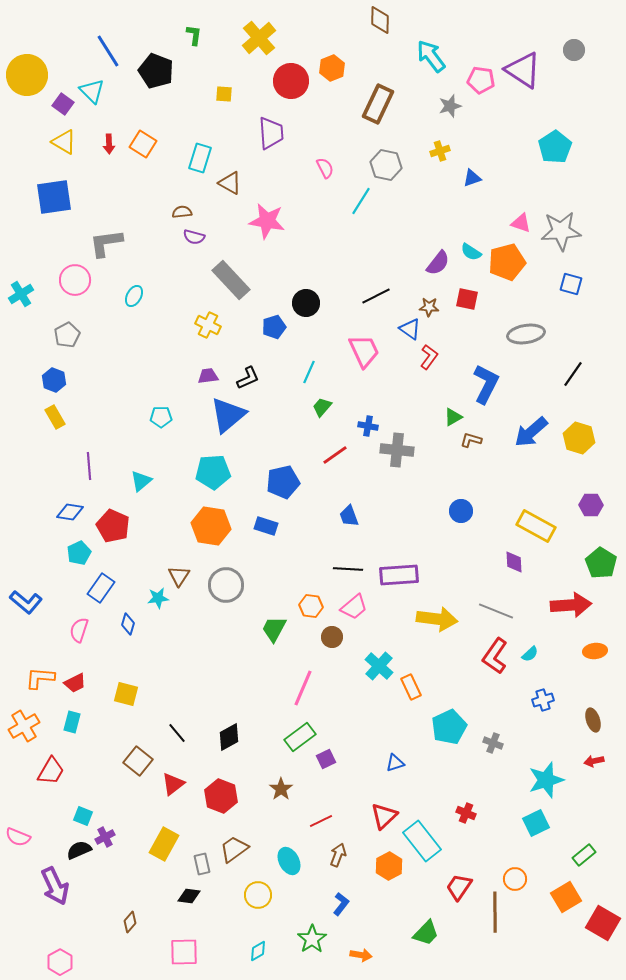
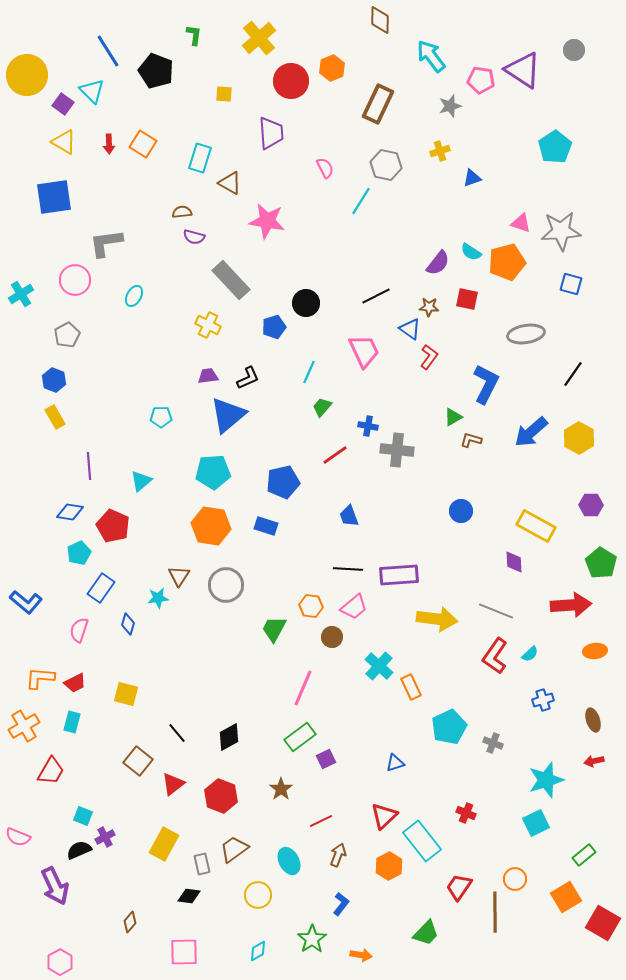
yellow hexagon at (579, 438): rotated 12 degrees clockwise
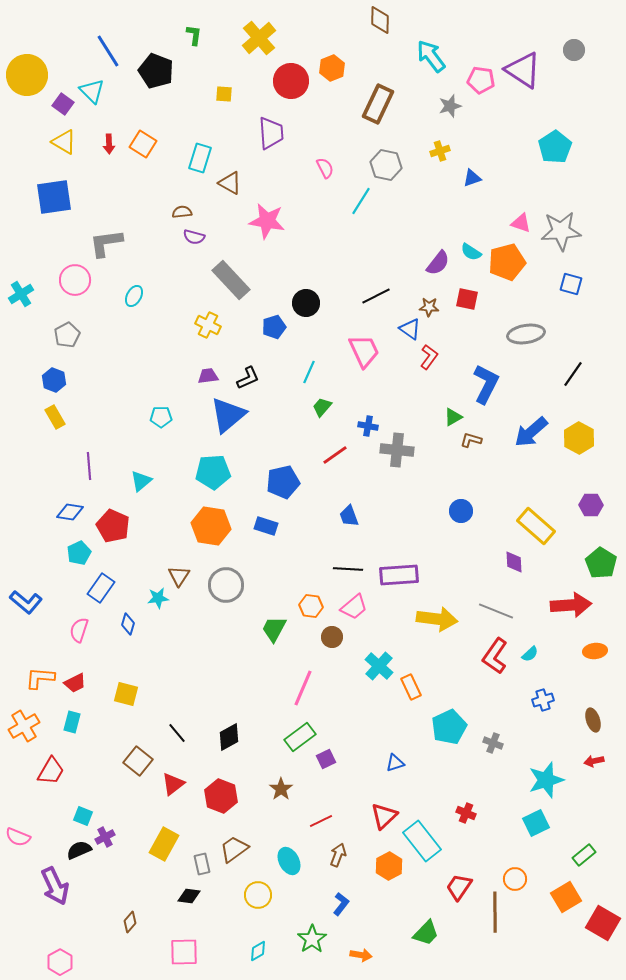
yellow rectangle at (536, 526): rotated 12 degrees clockwise
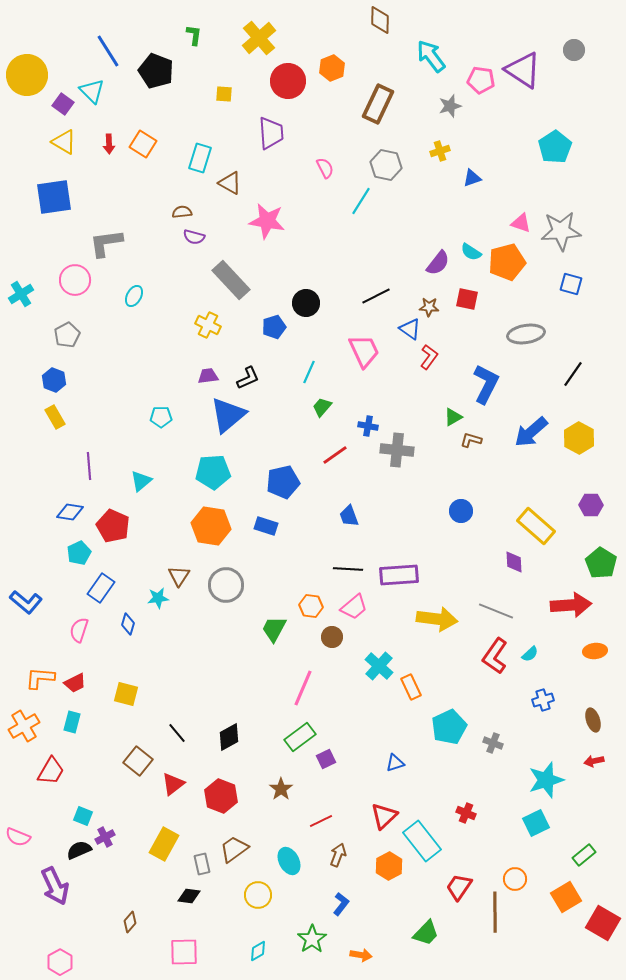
red circle at (291, 81): moved 3 px left
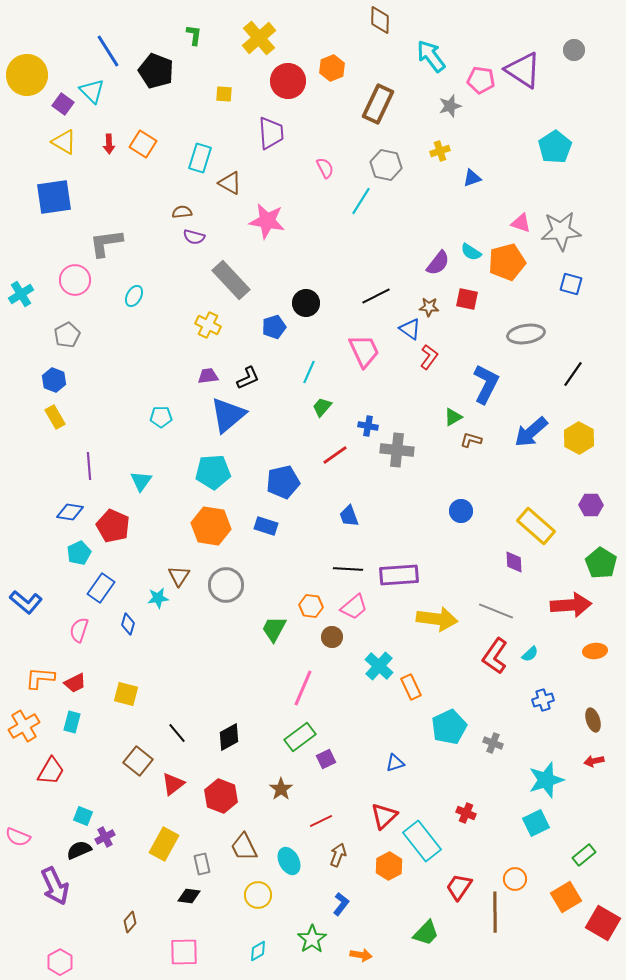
cyan triangle at (141, 481): rotated 15 degrees counterclockwise
brown trapezoid at (234, 849): moved 10 px right, 2 px up; rotated 80 degrees counterclockwise
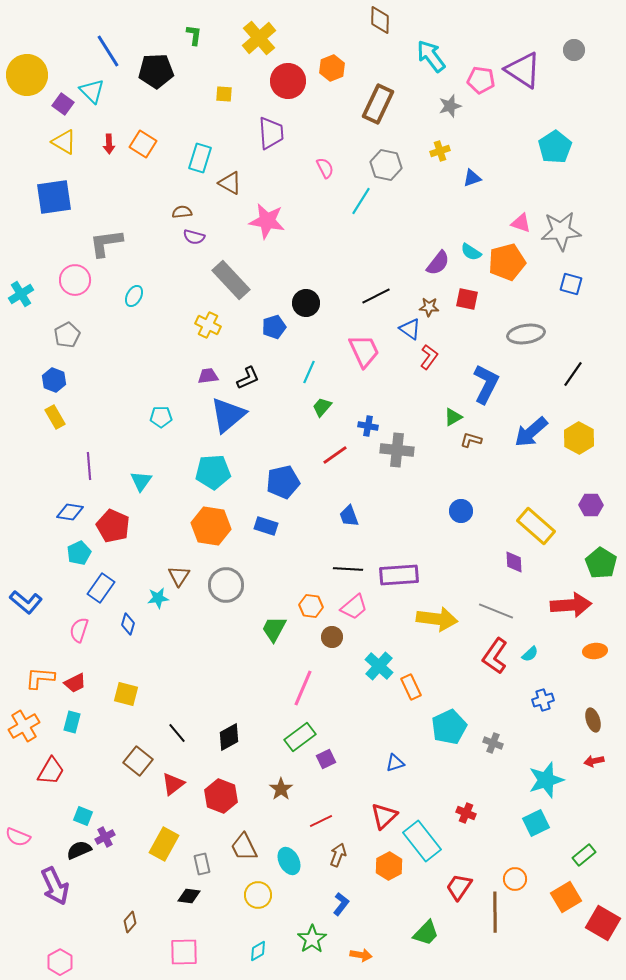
black pentagon at (156, 71): rotated 24 degrees counterclockwise
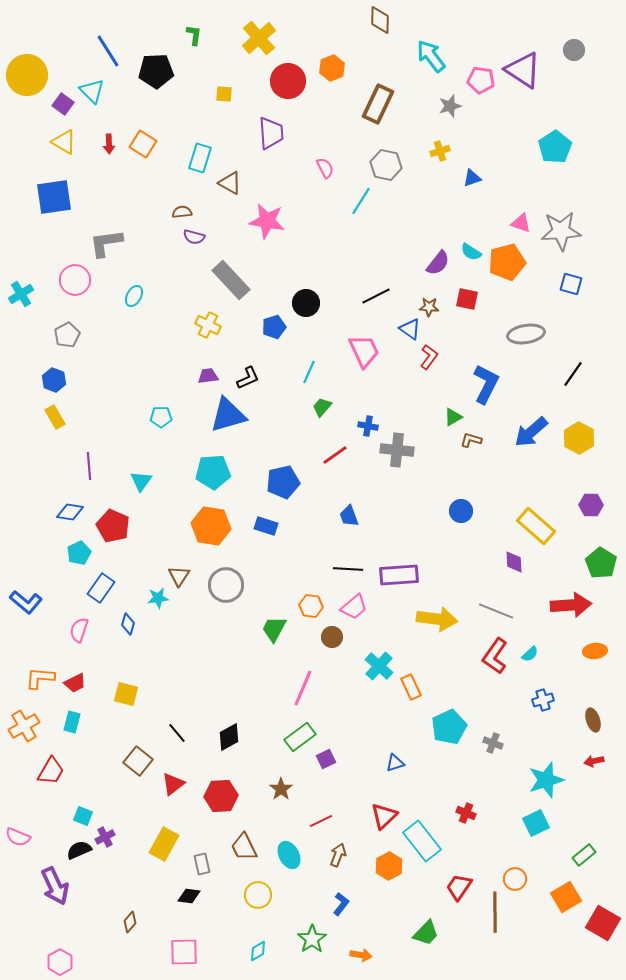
blue triangle at (228, 415): rotated 24 degrees clockwise
red hexagon at (221, 796): rotated 24 degrees counterclockwise
cyan ellipse at (289, 861): moved 6 px up
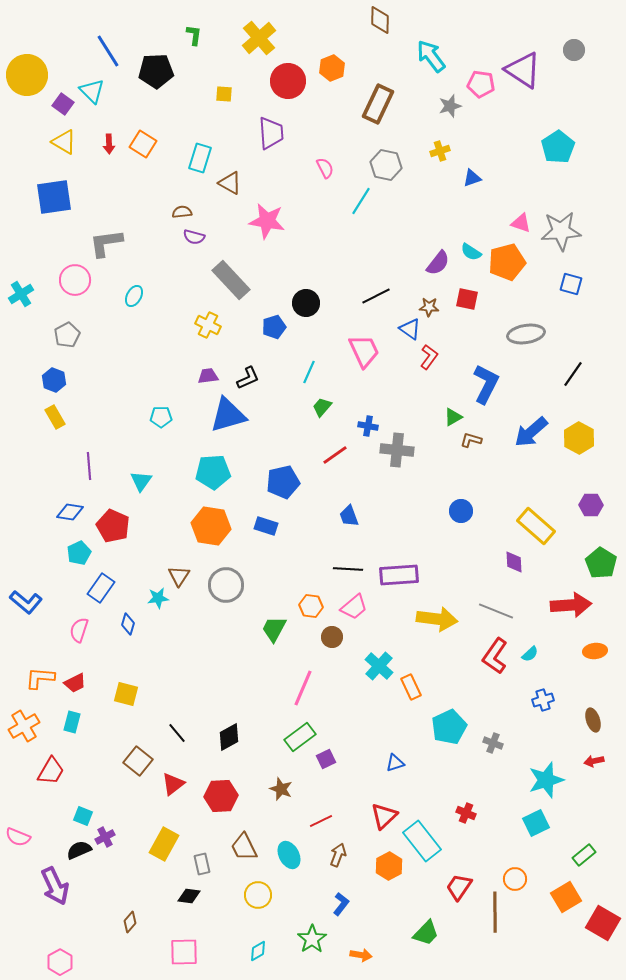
pink pentagon at (481, 80): moved 4 px down
cyan pentagon at (555, 147): moved 3 px right
brown star at (281, 789): rotated 15 degrees counterclockwise
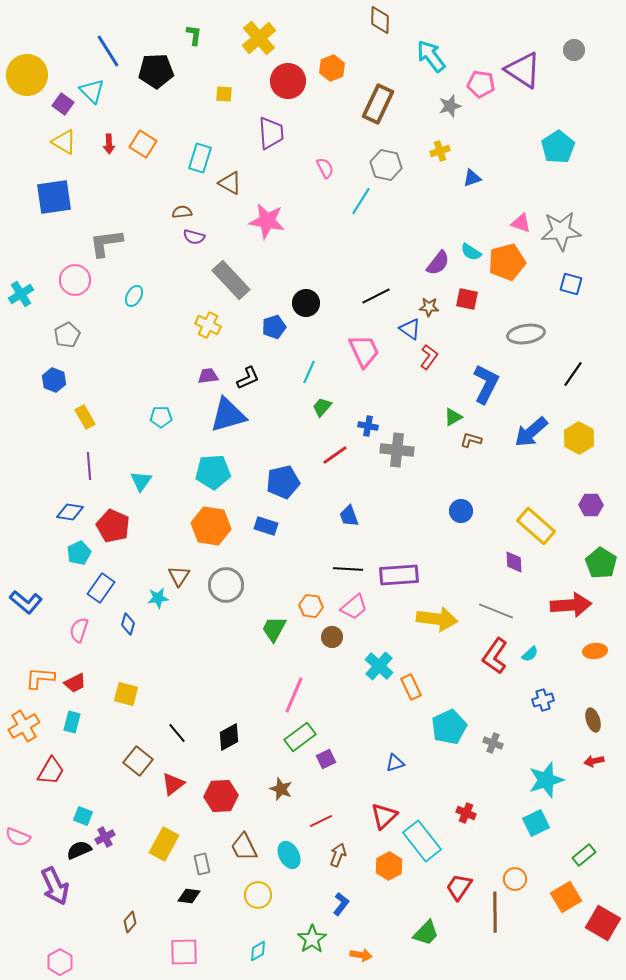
yellow rectangle at (55, 417): moved 30 px right
pink line at (303, 688): moved 9 px left, 7 px down
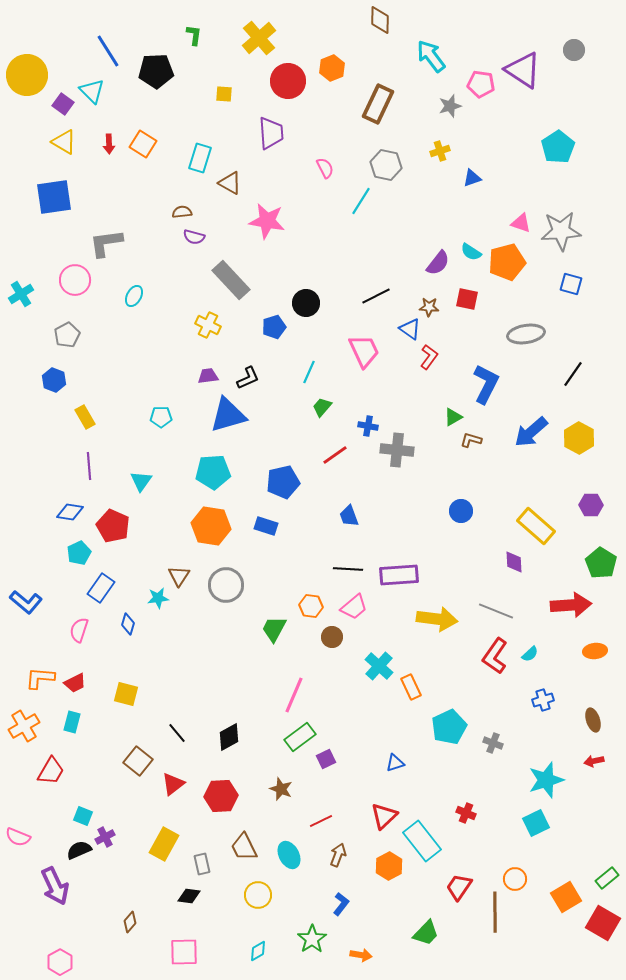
green rectangle at (584, 855): moved 23 px right, 23 px down
